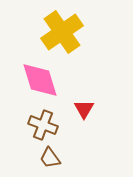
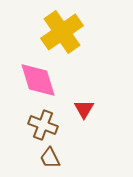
pink diamond: moved 2 px left
brown trapezoid: rotated 10 degrees clockwise
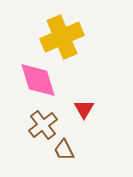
yellow cross: moved 5 px down; rotated 12 degrees clockwise
brown cross: rotated 32 degrees clockwise
brown trapezoid: moved 14 px right, 8 px up
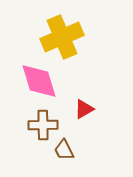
pink diamond: moved 1 px right, 1 px down
red triangle: rotated 30 degrees clockwise
brown cross: rotated 36 degrees clockwise
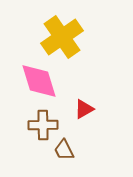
yellow cross: rotated 12 degrees counterclockwise
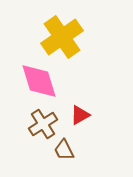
red triangle: moved 4 px left, 6 px down
brown cross: moved 1 px up; rotated 32 degrees counterclockwise
